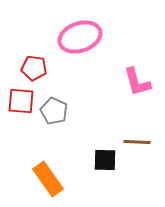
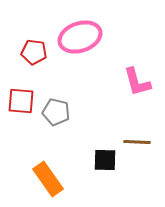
red pentagon: moved 16 px up
gray pentagon: moved 2 px right, 1 px down; rotated 12 degrees counterclockwise
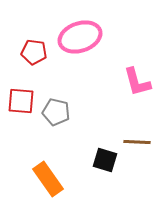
black square: rotated 15 degrees clockwise
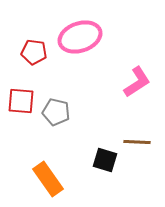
pink L-shape: rotated 108 degrees counterclockwise
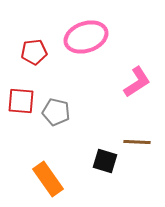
pink ellipse: moved 6 px right
red pentagon: rotated 15 degrees counterclockwise
black square: moved 1 px down
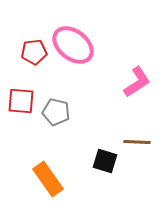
pink ellipse: moved 13 px left, 8 px down; rotated 57 degrees clockwise
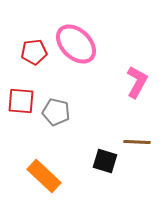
pink ellipse: moved 3 px right, 1 px up; rotated 6 degrees clockwise
pink L-shape: rotated 28 degrees counterclockwise
orange rectangle: moved 4 px left, 3 px up; rotated 12 degrees counterclockwise
